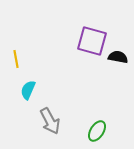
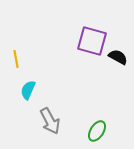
black semicircle: rotated 18 degrees clockwise
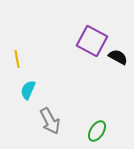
purple square: rotated 12 degrees clockwise
yellow line: moved 1 px right
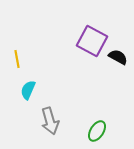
gray arrow: rotated 12 degrees clockwise
